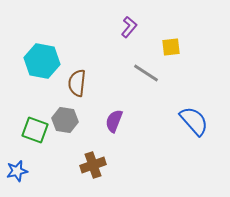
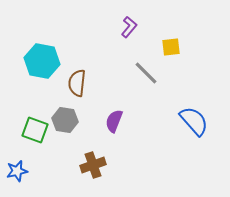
gray line: rotated 12 degrees clockwise
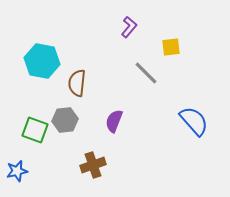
gray hexagon: rotated 15 degrees counterclockwise
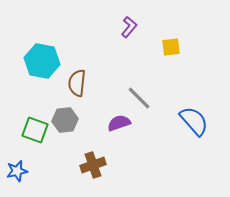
gray line: moved 7 px left, 25 px down
purple semicircle: moved 5 px right, 2 px down; rotated 50 degrees clockwise
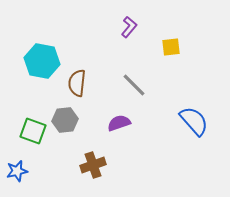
gray line: moved 5 px left, 13 px up
green square: moved 2 px left, 1 px down
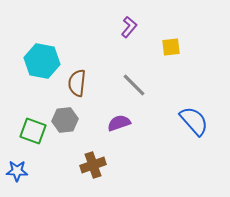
blue star: rotated 15 degrees clockwise
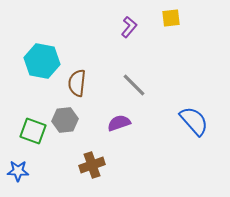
yellow square: moved 29 px up
brown cross: moved 1 px left
blue star: moved 1 px right
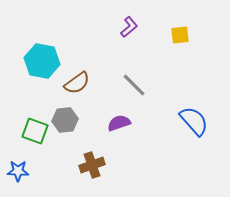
yellow square: moved 9 px right, 17 px down
purple L-shape: rotated 10 degrees clockwise
brown semicircle: rotated 132 degrees counterclockwise
green square: moved 2 px right
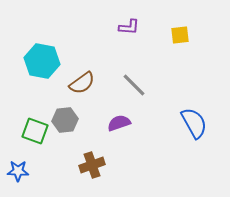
purple L-shape: rotated 45 degrees clockwise
brown semicircle: moved 5 px right
blue semicircle: moved 2 px down; rotated 12 degrees clockwise
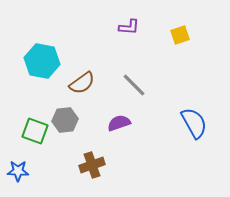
yellow square: rotated 12 degrees counterclockwise
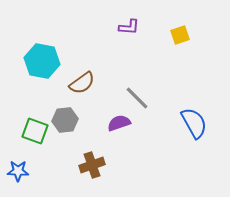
gray line: moved 3 px right, 13 px down
